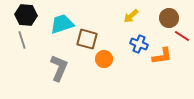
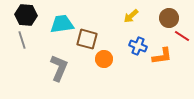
cyan trapezoid: rotated 10 degrees clockwise
blue cross: moved 1 px left, 2 px down
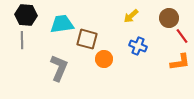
red line: rotated 21 degrees clockwise
gray line: rotated 18 degrees clockwise
orange L-shape: moved 18 px right, 6 px down
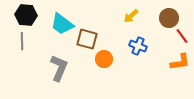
cyan trapezoid: rotated 135 degrees counterclockwise
gray line: moved 1 px down
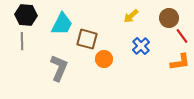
cyan trapezoid: rotated 100 degrees counterclockwise
blue cross: moved 3 px right; rotated 24 degrees clockwise
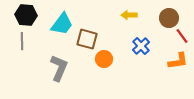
yellow arrow: moved 2 px left, 1 px up; rotated 42 degrees clockwise
cyan trapezoid: rotated 10 degrees clockwise
orange L-shape: moved 2 px left, 1 px up
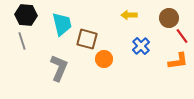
cyan trapezoid: rotated 50 degrees counterclockwise
gray line: rotated 18 degrees counterclockwise
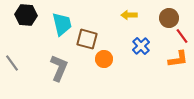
gray line: moved 10 px left, 22 px down; rotated 18 degrees counterclockwise
orange L-shape: moved 2 px up
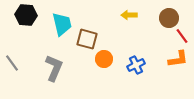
blue cross: moved 5 px left, 19 px down; rotated 18 degrees clockwise
gray L-shape: moved 5 px left
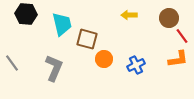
black hexagon: moved 1 px up
